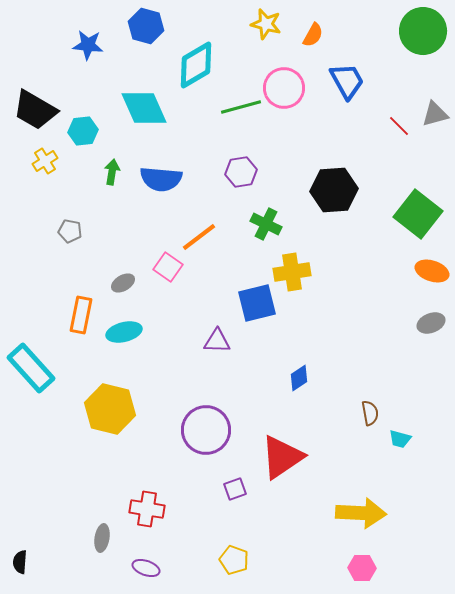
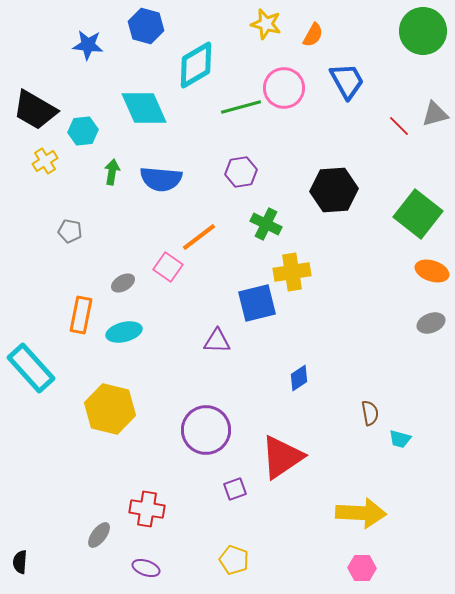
gray ellipse at (102, 538): moved 3 px left, 3 px up; rotated 28 degrees clockwise
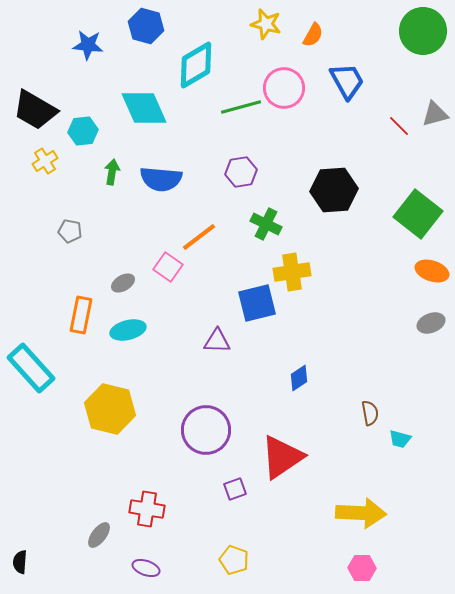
cyan ellipse at (124, 332): moved 4 px right, 2 px up
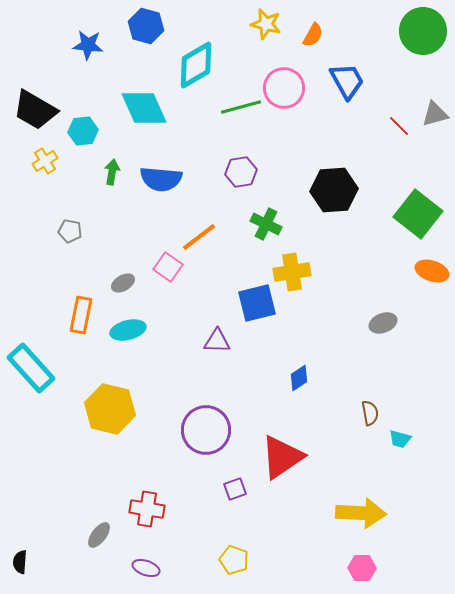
gray ellipse at (431, 323): moved 48 px left
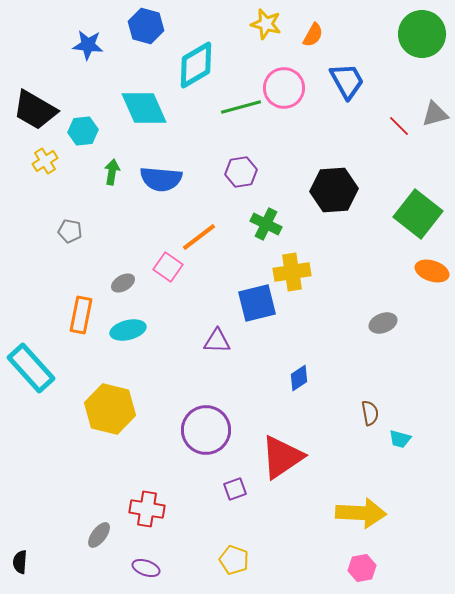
green circle at (423, 31): moved 1 px left, 3 px down
pink hexagon at (362, 568): rotated 12 degrees counterclockwise
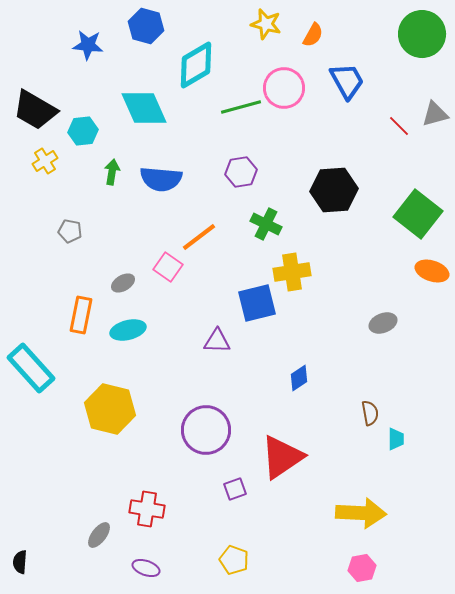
cyan trapezoid at (400, 439): moved 4 px left; rotated 105 degrees counterclockwise
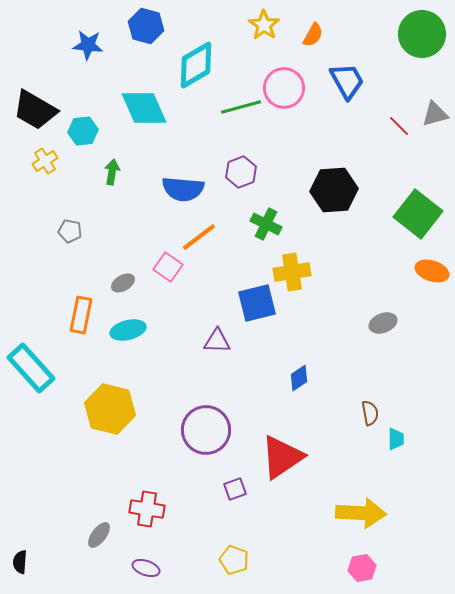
yellow star at (266, 24): moved 2 px left, 1 px down; rotated 20 degrees clockwise
purple hexagon at (241, 172): rotated 12 degrees counterclockwise
blue semicircle at (161, 179): moved 22 px right, 10 px down
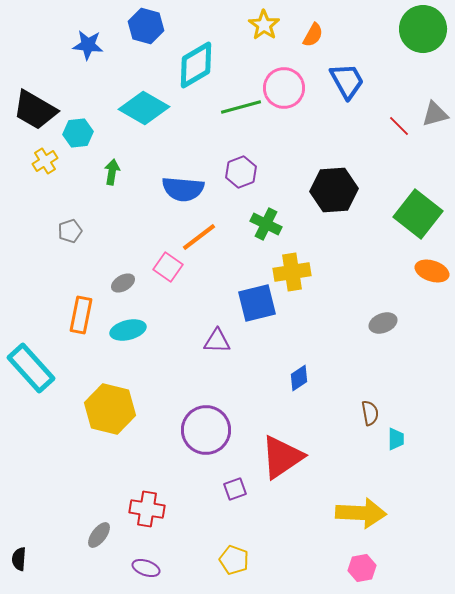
green circle at (422, 34): moved 1 px right, 5 px up
cyan diamond at (144, 108): rotated 36 degrees counterclockwise
cyan hexagon at (83, 131): moved 5 px left, 2 px down
gray pentagon at (70, 231): rotated 30 degrees counterclockwise
black semicircle at (20, 562): moved 1 px left, 3 px up
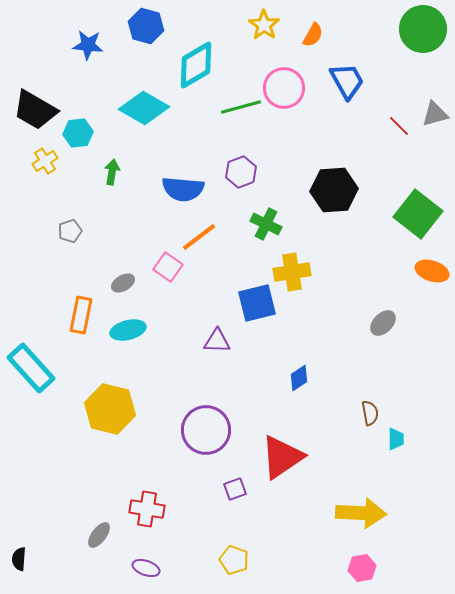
gray ellipse at (383, 323): rotated 24 degrees counterclockwise
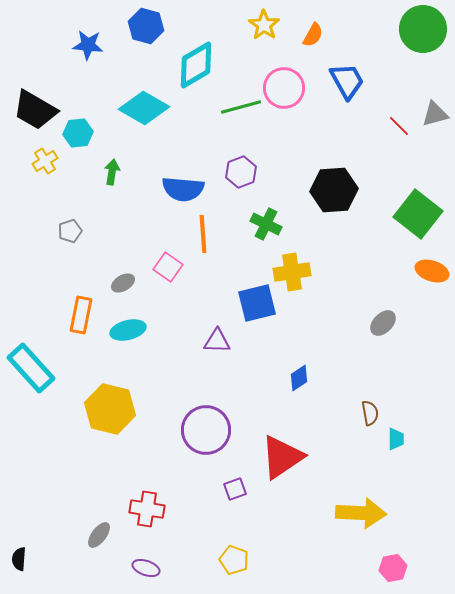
orange line at (199, 237): moved 4 px right, 3 px up; rotated 57 degrees counterclockwise
pink hexagon at (362, 568): moved 31 px right
